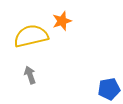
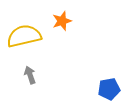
yellow semicircle: moved 7 px left
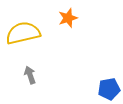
orange star: moved 6 px right, 3 px up
yellow semicircle: moved 1 px left, 3 px up
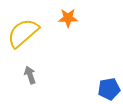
orange star: rotated 18 degrees clockwise
yellow semicircle: rotated 28 degrees counterclockwise
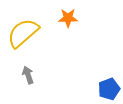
gray arrow: moved 2 px left
blue pentagon: rotated 10 degrees counterclockwise
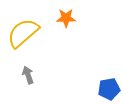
orange star: moved 2 px left
blue pentagon: rotated 10 degrees clockwise
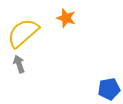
orange star: rotated 18 degrees clockwise
gray arrow: moved 9 px left, 11 px up
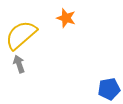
yellow semicircle: moved 2 px left, 2 px down
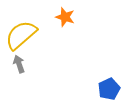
orange star: moved 1 px left, 1 px up
blue pentagon: rotated 15 degrees counterclockwise
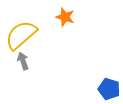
gray arrow: moved 4 px right, 3 px up
blue pentagon: rotated 30 degrees counterclockwise
